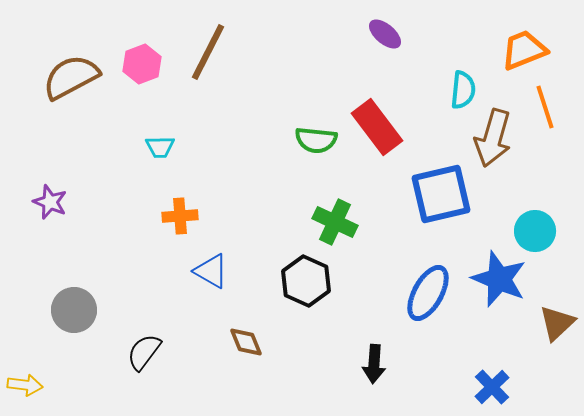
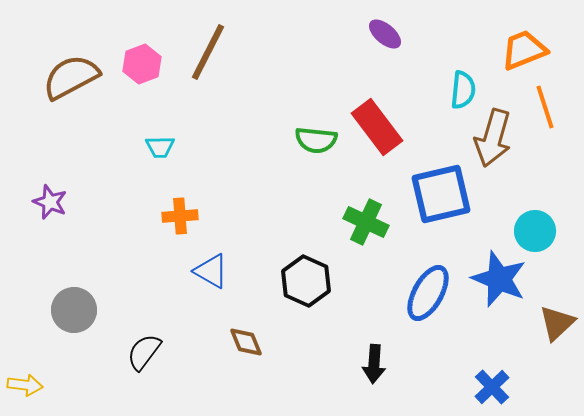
green cross: moved 31 px right
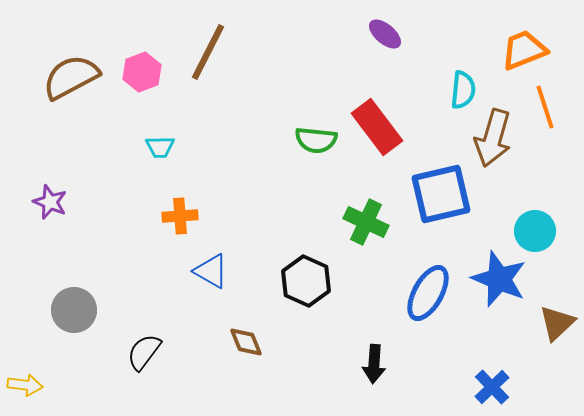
pink hexagon: moved 8 px down
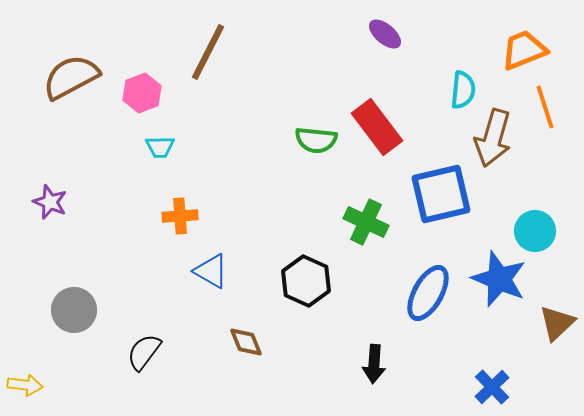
pink hexagon: moved 21 px down
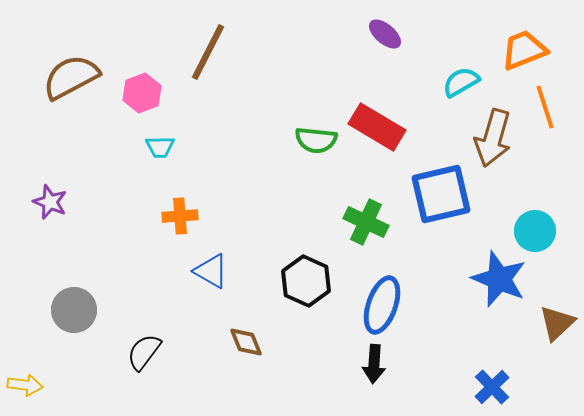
cyan semicircle: moved 2 px left, 8 px up; rotated 126 degrees counterclockwise
red rectangle: rotated 22 degrees counterclockwise
blue ellipse: moved 46 px left, 12 px down; rotated 10 degrees counterclockwise
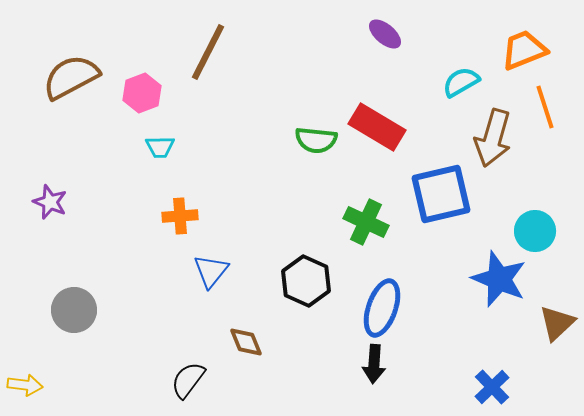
blue triangle: rotated 39 degrees clockwise
blue ellipse: moved 3 px down
black semicircle: moved 44 px right, 28 px down
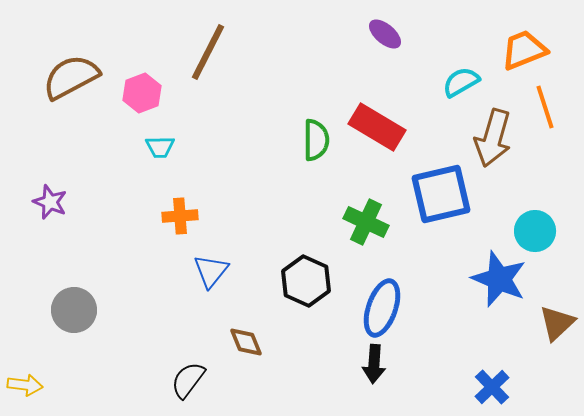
green semicircle: rotated 96 degrees counterclockwise
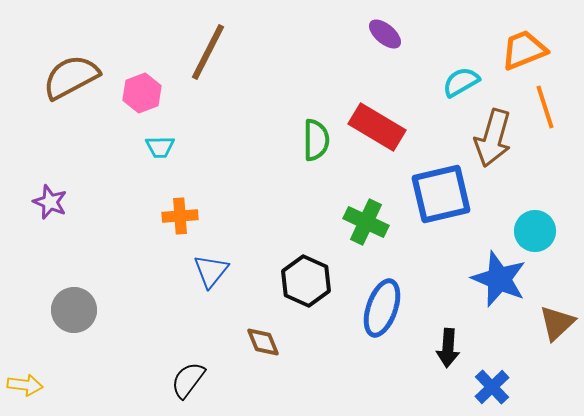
brown diamond: moved 17 px right
black arrow: moved 74 px right, 16 px up
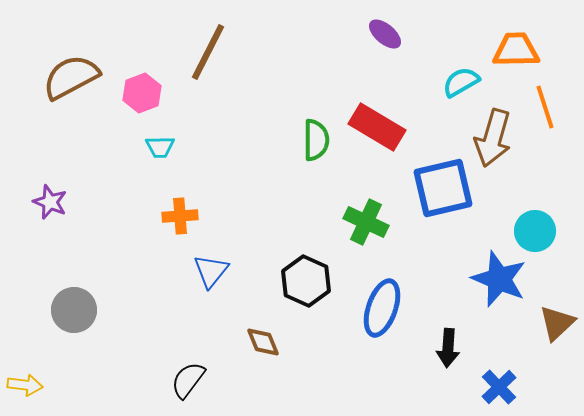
orange trapezoid: moved 8 px left; rotated 21 degrees clockwise
blue square: moved 2 px right, 6 px up
blue cross: moved 7 px right
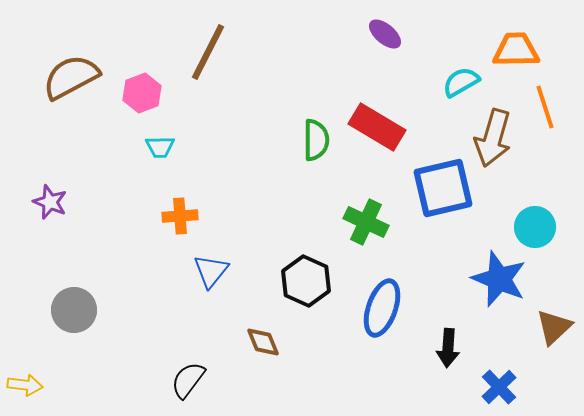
cyan circle: moved 4 px up
brown triangle: moved 3 px left, 4 px down
